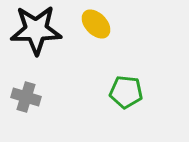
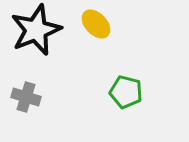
black star: rotated 21 degrees counterclockwise
green pentagon: rotated 8 degrees clockwise
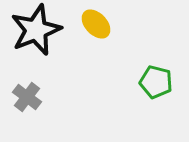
green pentagon: moved 30 px right, 10 px up
gray cross: moved 1 px right; rotated 20 degrees clockwise
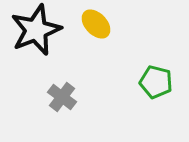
gray cross: moved 35 px right
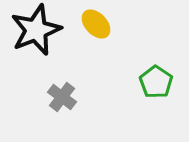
green pentagon: rotated 20 degrees clockwise
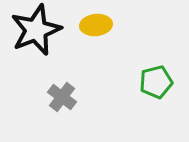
yellow ellipse: moved 1 px down; rotated 52 degrees counterclockwise
green pentagon: rotated 24 degrees clockwise
